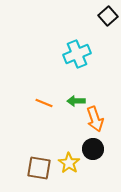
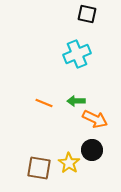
black square: moved 21 px left, 2 px up; rotated 36 degrees counterclockwise
orange arrow: rotated 45 degrees counterclockwise
black circle: moved 1 px left, 1 px down
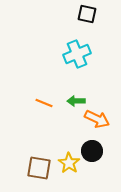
orange arrow: moved 2 px right
black circle: moved 1 px down
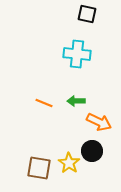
cyan cross: rotated 28 degrees clockwise
orange arrow: moved 2 px right, 3 px down
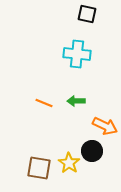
orange arrow: moved 6 px right, 4 px down
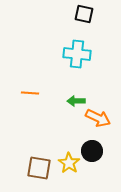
black square: moved 3 px left
orange line: moved 14 px left, 10 px up; rotated 18 degrees counterclockwise
orange arrow: moved 7 px left, 8 px up
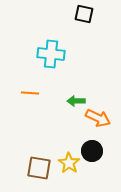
cyan cross: moved 26 px left
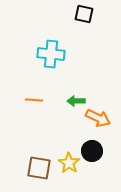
orange line: moved 4 px right, 7 px down
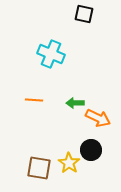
cyan cross: rotated 16 degrees clockwise
green arrow: moved 1 px left, 2 px down
black circle: moved 1 px left, 1 px up
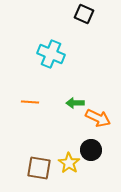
black square: rotated 12 degrees clockwise
orange line: moved 4 px left, 2 px down
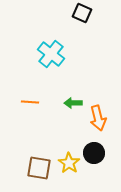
black square: moved 2 px left, 1 px up
cyan cross: rotated 16 degrees clockwise
green arrow: moved 2 px left
orange arrow: rotated 50 degrees clockwise
black circle: moved 3 px right, 3 px down
